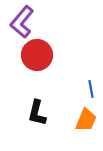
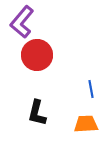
orange trapezoid: moved 4 px down; rotated 115 degrees counterclockwise
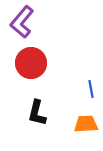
red circle: moved 6 px left, 8 px down
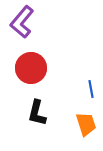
red circle: moved 5 px down
orange trapezoid: rotated 75 degrees clockwise
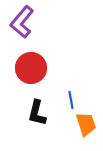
blue line: moved 20 px left, 11 px down
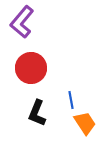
black L-shape: rotated 8 degrees clockwise
orange trapezoid: moved 1 px left, 1 px up; rotated 15 degrees counterclockwise
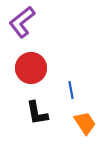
purple L-shape: rotated 12 degrees clockwise
blue line: moved 10 px up
black L-shape: rotated 32 degrees counterclockwise
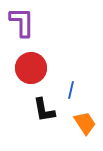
purple L-shape: rotated 128 degrees clockwise
blue line: rotated 24 degrees clockwise
black L-shape: moved 7 px right, 3 px up
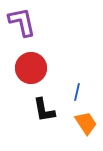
purple L-shape: rotated 12 degrees counterclockwise
blue line: moved 6 px right, 2 px down
orange trapezoid: moved 1 px right
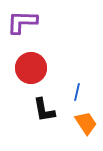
purple L-shape: rotated 76 degrees counterclockwise
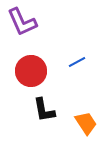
purple L-shape: rotated 116 degrees counterclockwise
red circle: moved 3 px down
blue line: moved 30 px up; rotated 48 degrees clockwise
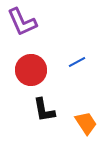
red circle: moved 1 px up
